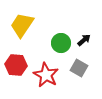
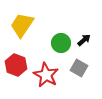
red hexagon: rotated 15 degrees clockwise
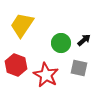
gray square: rotated 18 degrees counterclockwise
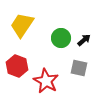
green circle: moved 5 px up
red hexagon: moved 1 px right, 1 px down
red star: moved 6 px down
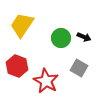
black arrow: moved 3 px up; rotated 64 degrees clockwise
gray square: rotated 18 degrees clockwise
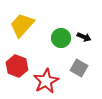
yellow trapezoid: rotated 8 degrees clockwise
red star: rotated 15 degrees clockwise
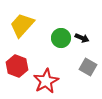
black arrow: moved 2 px left, 1 px down
gray square: moved 9 px right, 1 px up
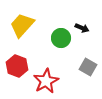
black arrow: moved 10 px up
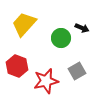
yellow trapezoid: moved 2 px right, 1 px up
gray square: moved 11 px left, 4 px down; rotated 30 degrees clockwise
red star: rotated 15 degrees clockwise
